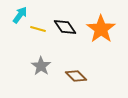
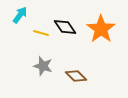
yellow line: moved 3 px right, 4 px down
gray star: moved 2 px right; rotated 18 degrees counterclockwise
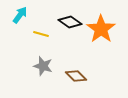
black diamond: moved 5 px right, 5 px up; rotated 20 degrees counterclockwise
yellow line: moved 1 px down
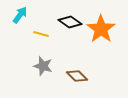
brown diamond: moved 1 px right
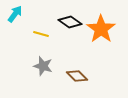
cyan arrow: moved 5 px left, 1 px up
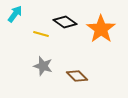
black diamond: moved 5 px left
